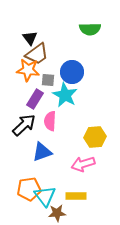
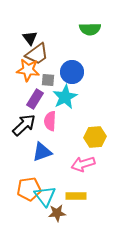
cyan star: moved 2 px down; rotated 15 degrees clockwise
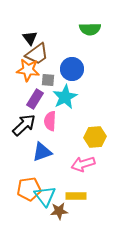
blue circle: moved 3 px up
brown star: moved 2 px right, 2 px up
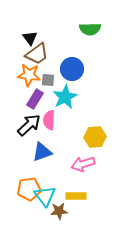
orange star: moved 1 px right, 5 px down
pink semicircle: moved 1 px left, 1 px up
black arrow: moved 5 px right
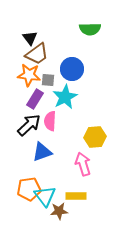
pink semicircle: moved 1 px right, 1 px down
pink arrow: rotated 90 degrees clockwise
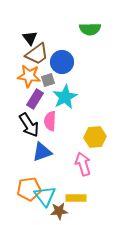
blue circle: moved 10 px left, 7 px up
orange star: moved 1 px down
gray square: rotated 24 degrees counterclockwise
black arrow: rotated 100 degrees clockwise
yellow rectangle: moved 2 px down
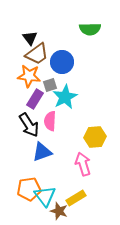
gray square: moved 2 px right, 5 px down
yellow rectangle: rotated 30 degrees counterclockwise
brown star: rotated 24 degrees clockwise
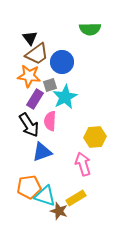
orange pentagon: moved 2 px up
cyan triangle: rotated 35 degrees counterclockwise
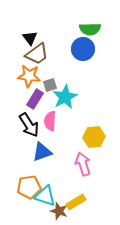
blue circle: moved 21 px right, 13 px up
yellow hexagon: moved 1 px left
yellow rectangle: moved 4 px down
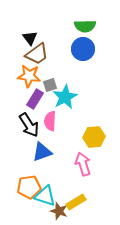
green semicircle: moved 5 px left, 3 px up
